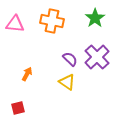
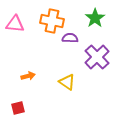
purple semicircle: moved 21 px up; rotated 42 degrees counterclockwise
orange arrow: moved 1 px right, 2 px down; rotated 48 degrees clockwise
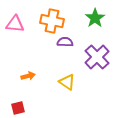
purple semicircle: moved 5 px left, 4 px down
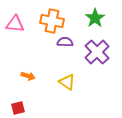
purple cross: moved 5 px up
orange arrow: rotated 32 degrees clockwise
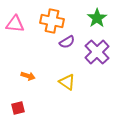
green star: moved 2 px right
purple semicircle: moved 2 px right; rotated 147 degrees clockwise
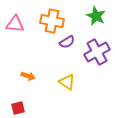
green star: moved 1 px left, 2 px up; rotated 12 degrees counterclockwise
purple cross: rotated 15 degrees clockwise
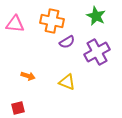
yellow triangle: rotated 12 degrees counterclockwise
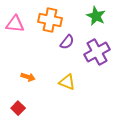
orange cross: moved 2 px left, 1 px up
purple semicircle: rotated 21 degrees counterclockwise
orange arrow: moved 1 px down
red square: rotated 32 degrees counterclockwise
